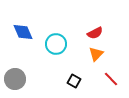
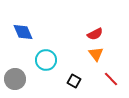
red semicircle: moved 1 px down
cyan circle: moved 10 px left, 16 px down
orange triangle: rotated 21 degrees counterclockwise
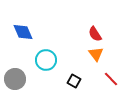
red semicircle: rotated 84 degrees clockwise
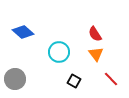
blue diamond: rotated 25 degrees counterclockwise
cyan circle: moved 13 px right, 8 px up
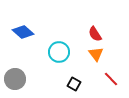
black square: moved 3 px down
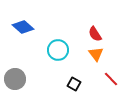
blue diamond: moved 5 px up
cyan circle: moved 1 px left, 2 px up
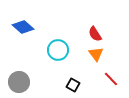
gray circle: moved 4 px right, 3 px down
black square: moved 1 px left, 1 px down
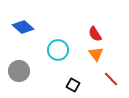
gray circle: moved 11 px up
